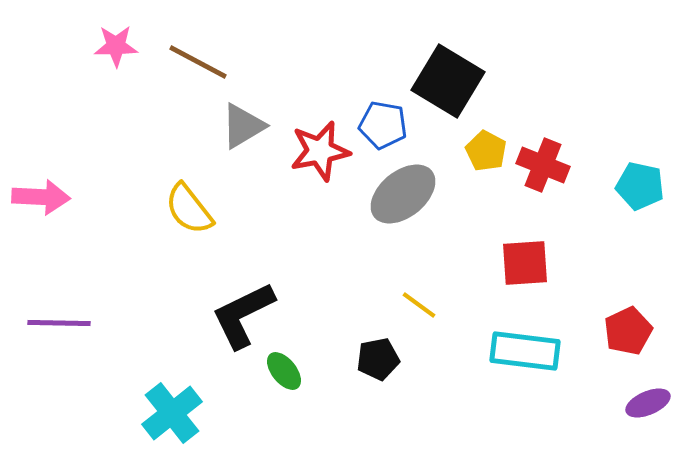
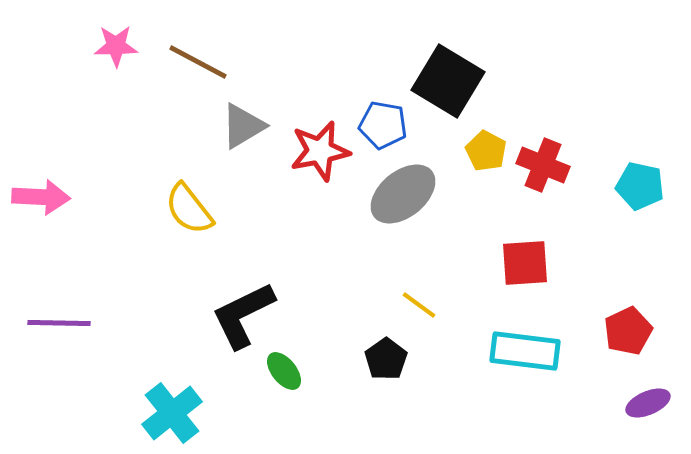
black pentagon: moved 8 px right; rotated 24 degrees counterclockwise
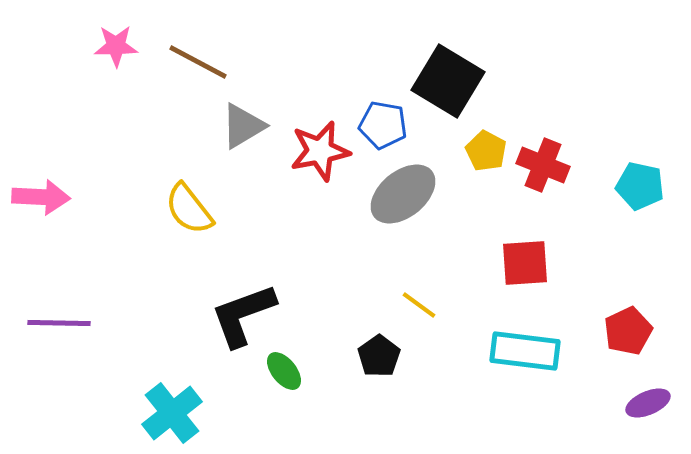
black L-shape: rotated 6 degrees clockwise
black pentagon: moved 7 px left, 3 px up
